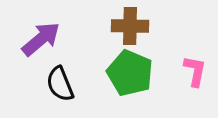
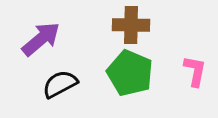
brown cross: moved 1 px right, 1 px up
black semicircle: rotated 84 degrees clockwise
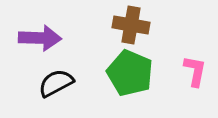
brown cross: rotated 9 degrees clockwise
purple arrow: moved 1 px left, 1 px up; rotated 42 degrees clockwise
black semicircle: moved 4 px left, 1 px up
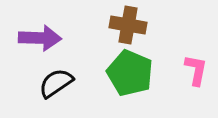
brown cross: moved 3 px left
pink L-shape: moved 1 px right, 1 px up
black semicircle: rotated 6 degrees counterclockwise
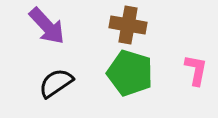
purple arrow: moved 7 px right, 12 px up; rotated 45 degrees clockwise
green pentagon: rotated 6 degrees counterclockwise
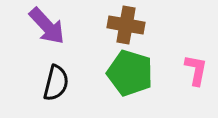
brown cross: moved 2 px left
black semicircle: rotated 138 degrees clockwise
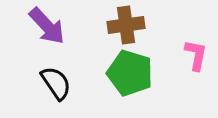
brown cross: rotated 18 degrees counterclockwise
pink L-shape: moved 15 px up
black semicircle: rotated 48 degrees counterclockwise
